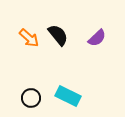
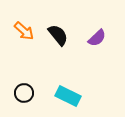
orange arrow: moved 5 px left, 7 px up
black circle: moved 7 px left, 5 px up
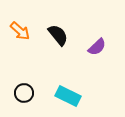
orange arrow: moved 4 px left
purple semicircle: moved 9 px down
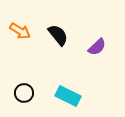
orange arrow: rotated 10 degrees counterclockwise
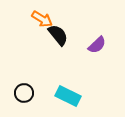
orange arrow: moved 22 px right, 12 px up
purple semicircle: moved 2 px up
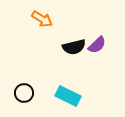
black semicircle: moved 16 px right, 12 px down; rotated 115 degrees clockwise
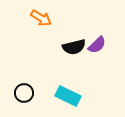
orange arrow: moved 1 px left, 1 px up
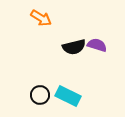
purple semicircle: rotated 120 degrees counterclockwise
black circle: moved 16 px right, 2 px down
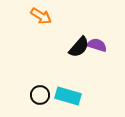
orange arrow: moved 2 px up
black semicircle: moved 5 px right; rotated 35 degrees counterclockwise
cyan rectangle: rotated 10 degrees counterclockwise
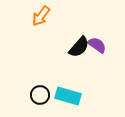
orange arrow: rotated 95 degrees clockwise
purple semicircle: rotated 18 degrees clockwise
